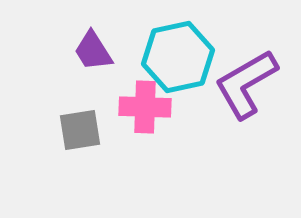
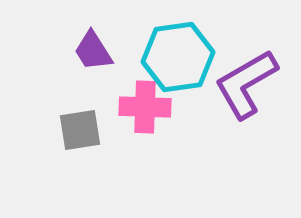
cyan hexagon: rotated 4 degrees clockwise
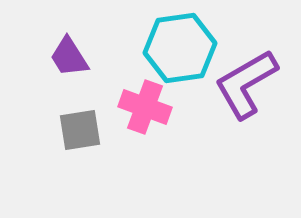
purple trapezoid: moved 24 px left, 6 px down
cyan hexagon: moved 2 px right, 9 px up
pink cross: rotated 18 degrees clockwise
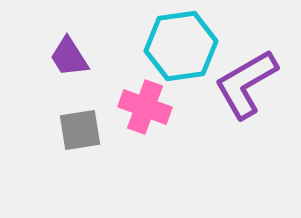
cyan hexagon: moved 1 px right, 2 px up
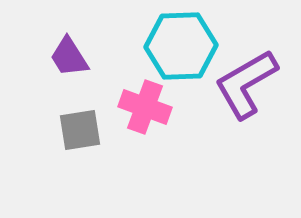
cyan hexagon: rotated 6 degrees clockwise
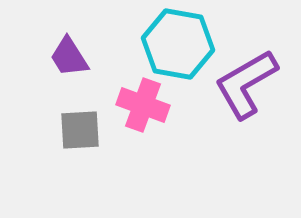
cyan hexagon: moved 3 px left, 2 px up; rotated 12 degrees clockwise
pink cross: moved 2 px left, 2 px up
gray square: rotated 6 degrees clockwise
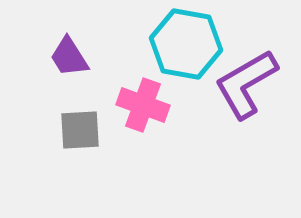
cyan hexagon: moved 8 px right
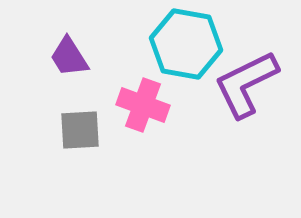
purple L-shape: rotated 4 degrees clockwise
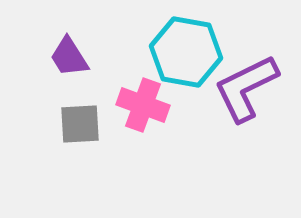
cyan hexagon: moved 8 px down
purple L-shape: moved 4 px down
gray square: moved 6 px up
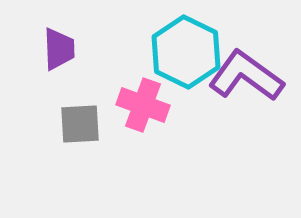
cyan hexagon: rotated 16 degrees clockwise
purple trapezoid: moved 10 px left, 8 px up; rotated 150 degrees counterclockwise
purple L-shape: moved 12 px up; rotated 62 degrees clockwise
